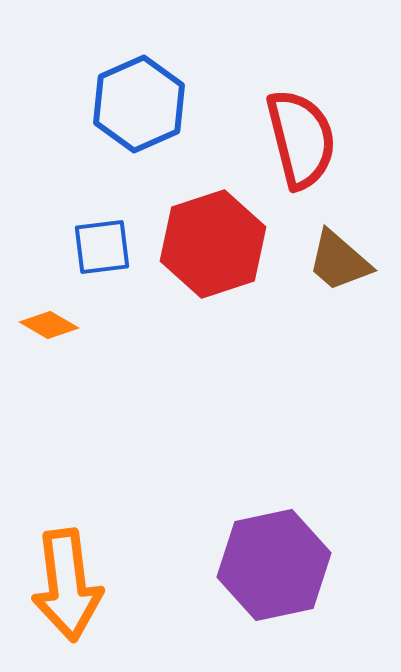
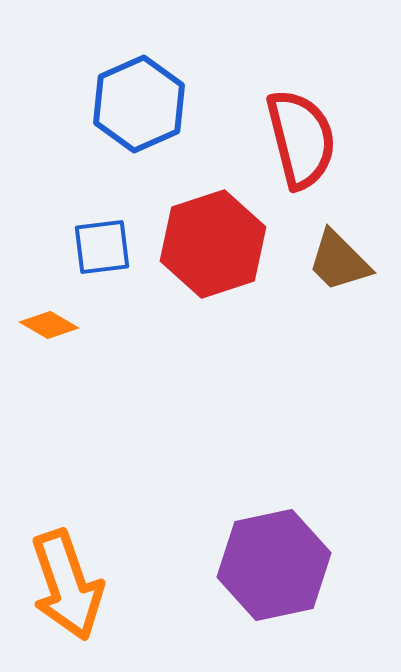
brown trapezoid: rotated 4 degrees clockwise
orange arrow: rotated 12 degrees counterclockwise
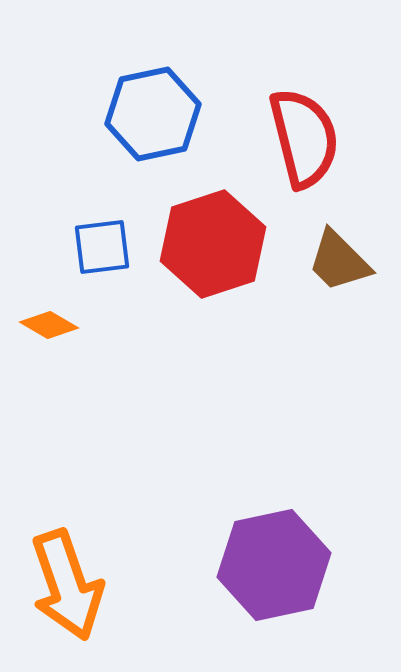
blue hexagon: moved 14 px right, 10 px down; rotated 12 degrees clockwise
red semicircle: moved 3 px right, 1 px up
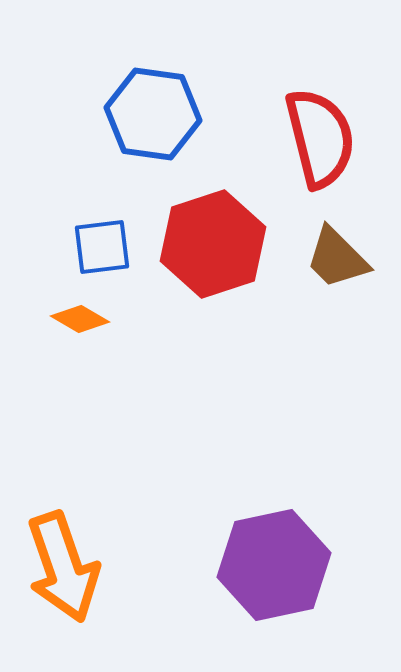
blue hexagon: rotated 20 degrees clockwise
red semicircle: moved 16 px right
brown trapezoid: moved 2 px left, 3 px up
orange diamond: moved 31 px right, 6 px up
orange arrow: moved 4 px left, 18 px up
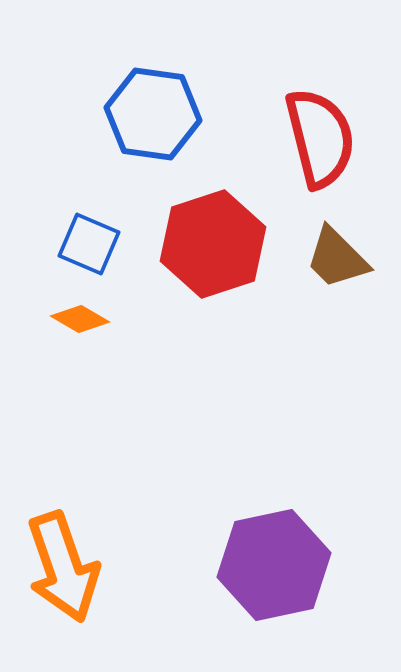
blue square: moved 13 px left, 3 px up; rotated 30 degrees clockwise
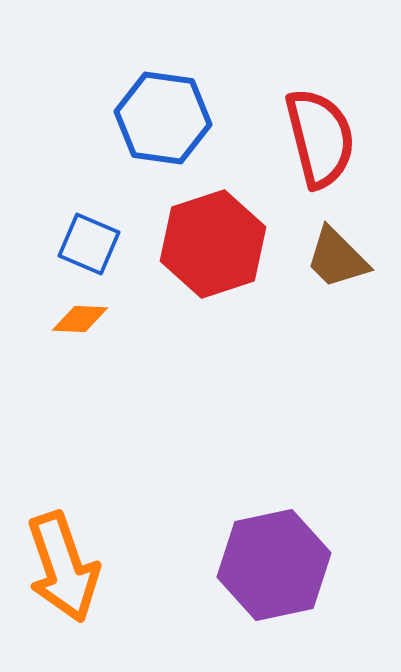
blue hexagon: moved 10 px right, 4 px down
orange diamond: rotated 28 degrees counterclockwise
